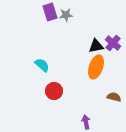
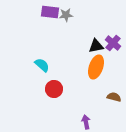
purple rectangle: rotated 66 degrees counterclockwise
red circle: moved 2 px up
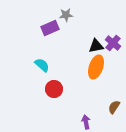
purple rectangle: moved 16 px down; rotated 30 degrees counterclockwise
brown semicircle: moved 10 px down; rotated 72 degrees counterclockwise
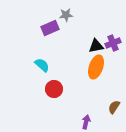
purple cross: rotated 28 degrees clockwise
purple arrow: rotated 24 degrees clockwise
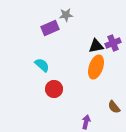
brown semicircle: rotated 72 degrees counterclockwise
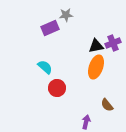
cyan semicircle: moved 3 px right, 2 px down
red circle: moved 3 px right, 1 px up
brown semicircle: moved 7 px left, 2 px up
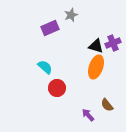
gray star: moved 5 px right; rotated 16 degrees counterclockwise
black triangle: rotated 28 degrees clockwise
purple arrow: moved 2 px right, 7 px up; rotated 56 degrees counterclockwise
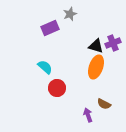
gray star: moved 1 px left, 1 px up
brown semicircle: moved 3 px left, 1 px up; rotated 24 degrees counterclockwise
purple arrow: rotated 24 degrees clockwise
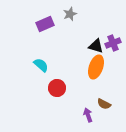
purple rectangle: moved 5 px left, 4 px up
cyan semicircle: moved 4 px left, 2 px up
